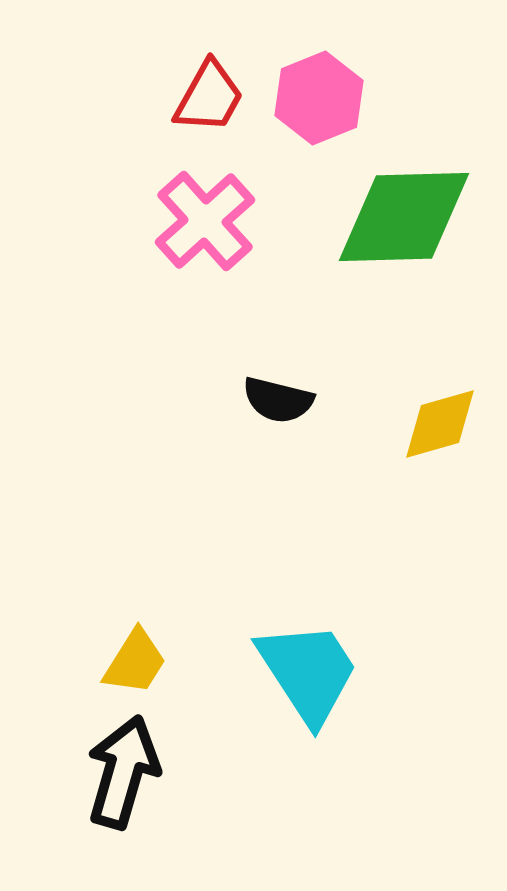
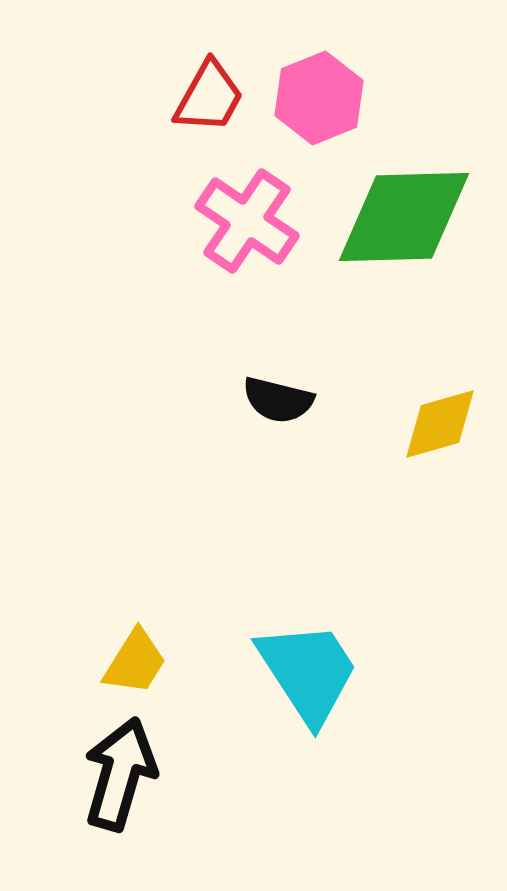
pink cross: moved 42 px right; rotated 14 degrees counterclockwise
black arrow: moved 3 px left, 2 px down
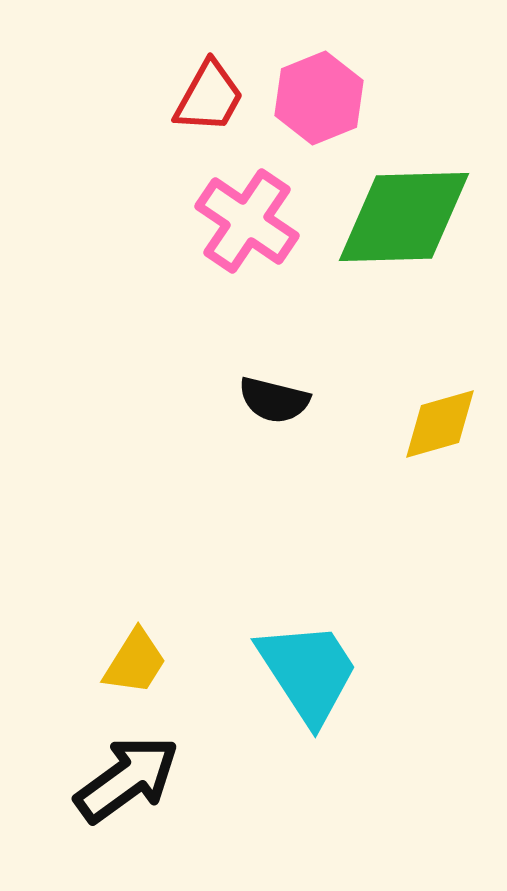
black semicircle: moved 4 px left
black arrow: moved 7 px right, 5 px down; rotated 38 degrees clockwise
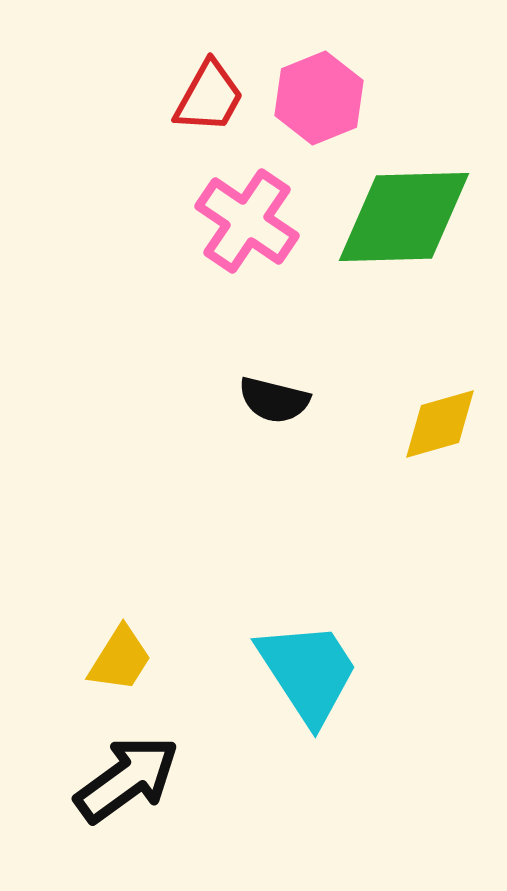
yellow trapezoid: moved 15 px left, 3 px up
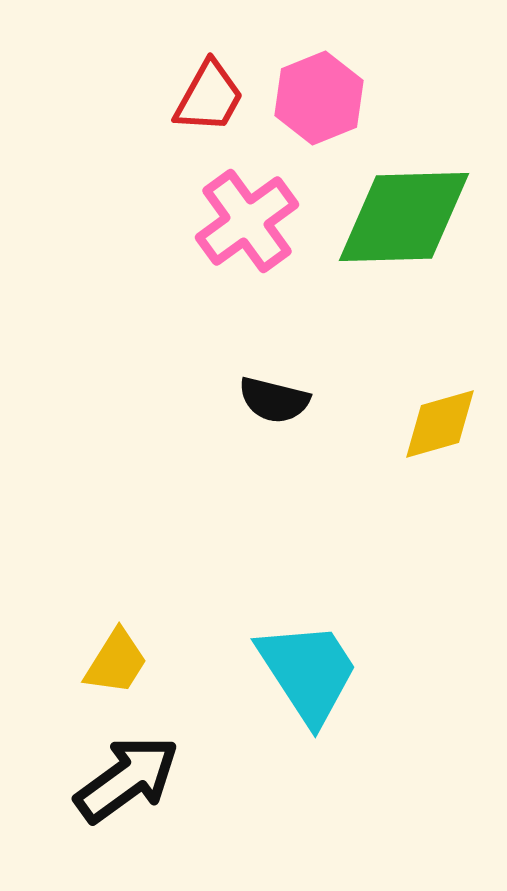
pink cross: rotated 20 degrees clockwise
yellow trapezoid: moved 4 px left, 3 px down
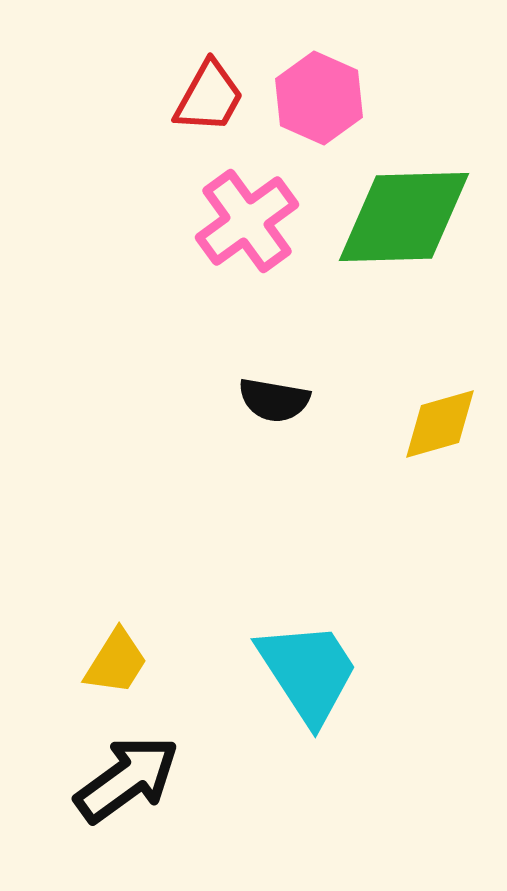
pink hexagon: rotated 14 degrees counterclockwise
black semicircle: rotated 4 degrees counterclockwise
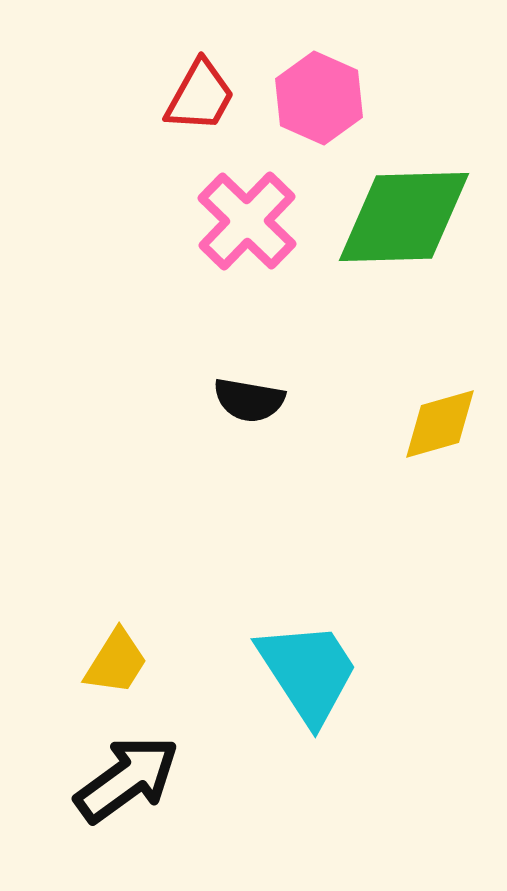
red trapezoid: moved 9 px left, 1 px up
pink cross: rotated 10 degrees counterclockwise
black semicircle: moved 25 px left
